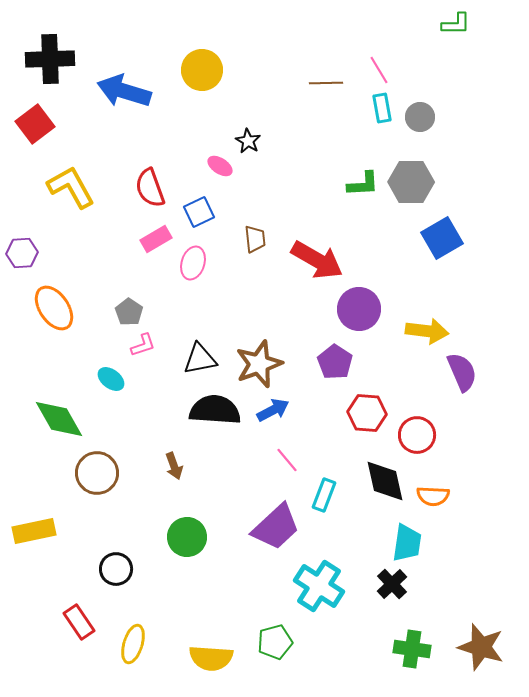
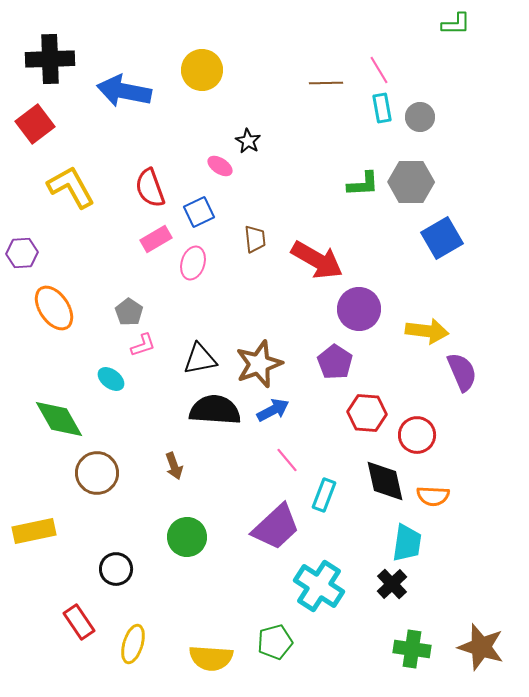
blue arrow at (124, 91): rotated 6 degrees counterclockwise
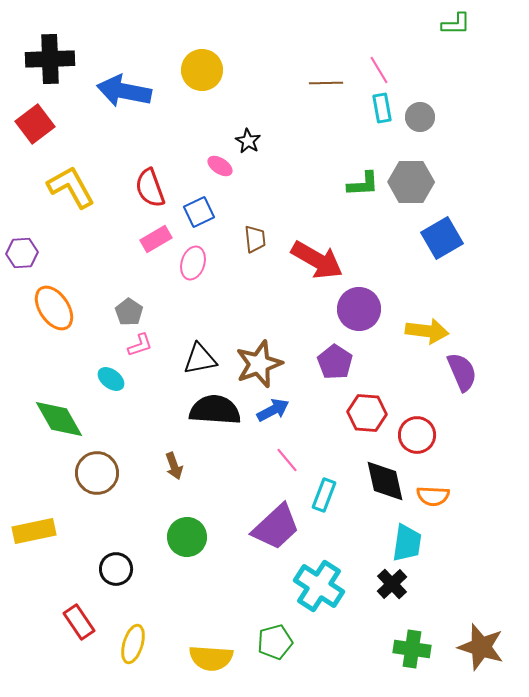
pink L-shape at (143, 345): moved 3 px left
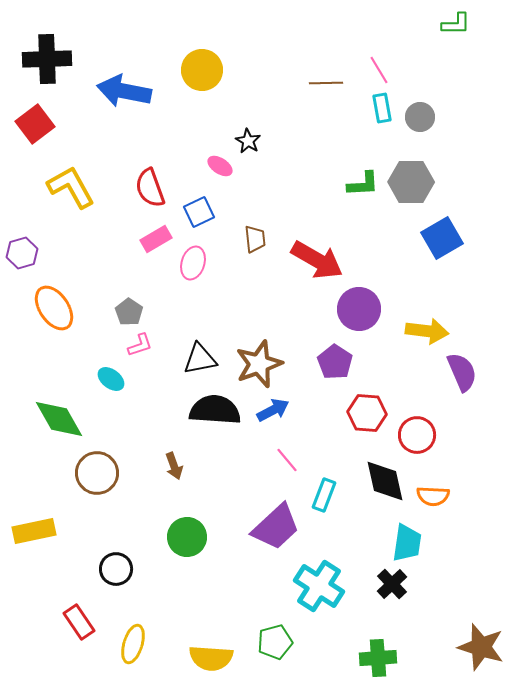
black cross at (50, 59): moved 3 px left
purple hexagon at (22, 253): rotated 12 degrees counterclockwise
green cross at (412, 649): moved 34 px left, 9 px down; rotated 12 degrees counterclockwise
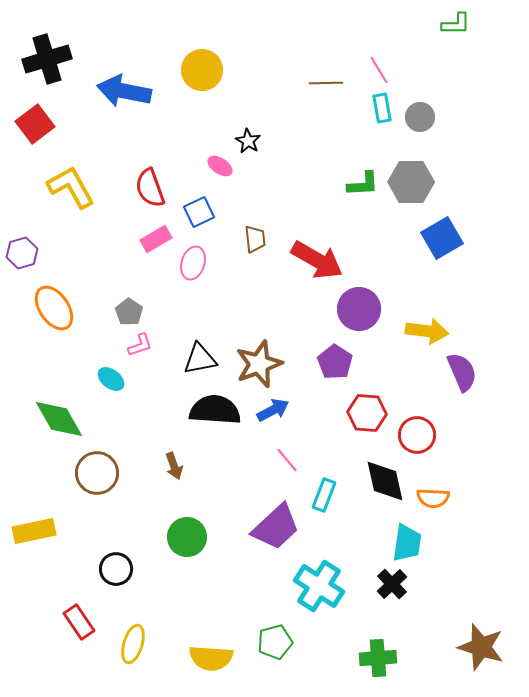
black cross at (47, 59): rotated 15 degrees counterclockwise
orange semicircle at (433, 496): moved 2 px down
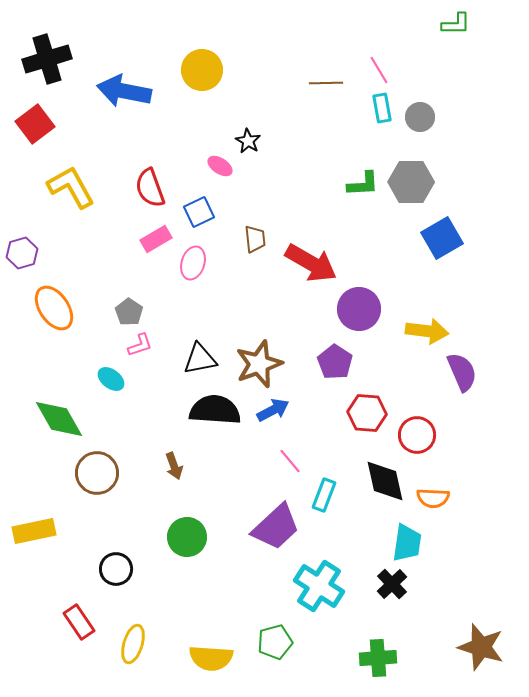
red arrow at (317, 260): moved 6 px left, 3 px down
pink line at (287, 460): moved 3 px right, 1 px down
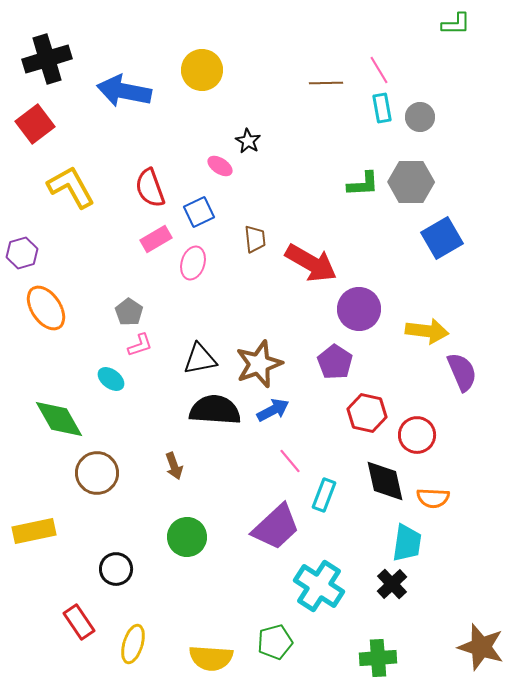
orange ellipse at (54, 308): moved 8 px left
red hexagon at (367, 413): rotated 9 degrees clockwise
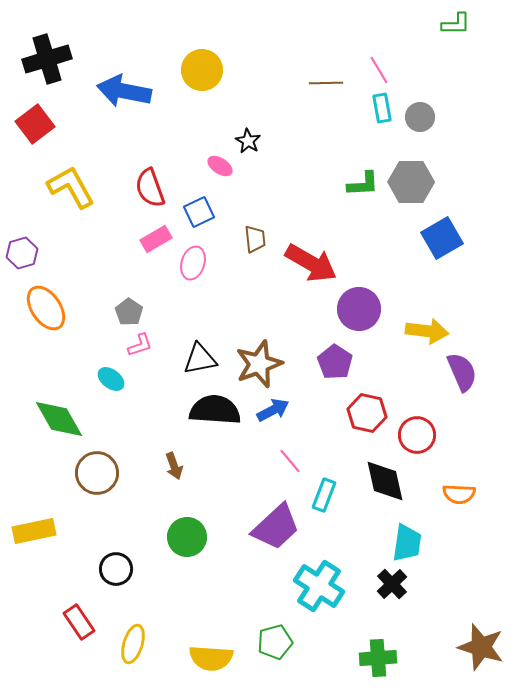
orange semicircle at (433, 498): moved 26 px right, 4 px up
